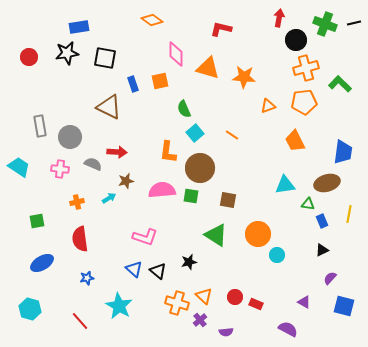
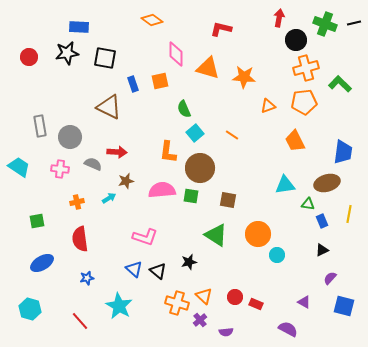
blue rectangle at (79, 27): rotated 12 degrees clockwise
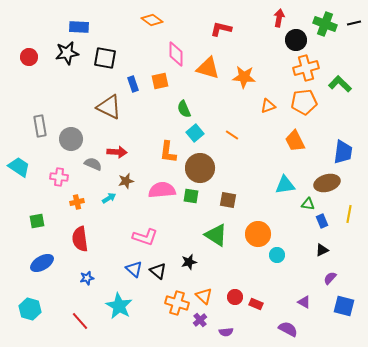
gray circle at (70, 137): moved 1 px right, 2 px down
pink cross at (60, 169): moved 1 px left, 8 px down
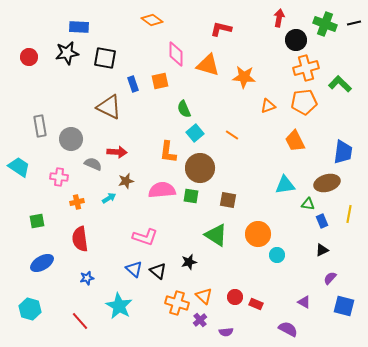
orange triangle at (208, 68): moved 3 px up
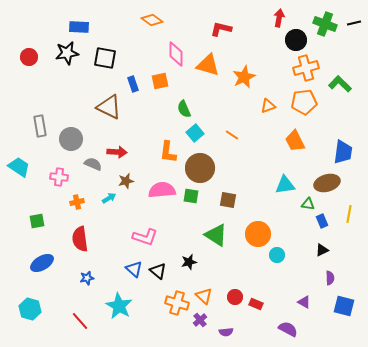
orange star at (244, 77): rotated 30 degrees counterclockwise
purple semicircle at (330, 278): rotated 136 degrees clockwise
